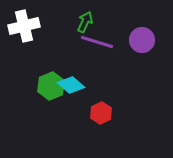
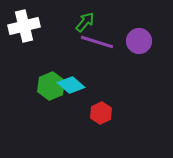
green arrow: rotated 15 degrees clockwise
purple circle: moved 3 px left, 1 px down
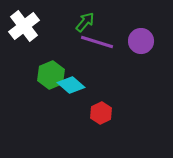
white cross: rotated 24 degrees counterclockwise
purple circle: moved 2 px right
green hexagon: moved 11 px up
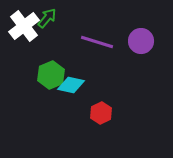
green arrow: moved 38 px left, 4 px up
cyan diamond: rotated 28 degrees counterclockwise
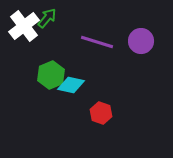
red hexagon: rotated 15 degrees counterclockwise
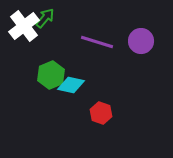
green arrow: moved 2 px left
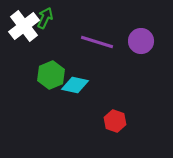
green arrow: rotated 15 degrees counterclockwise
cyan diamond: moved 4 px right
red hexagon: moved 14 px right, 8 px down
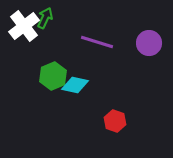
purple circle: moved 8 px right, 2 px down
green hexagon: moved 2 px right, 1 px down
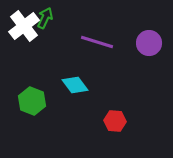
green hexagon: moved 21 px left, 25 px down; rotated 16 degrees counterclockwise
cyan diamond: rotated 40 degrees clockwise
red hexagon: rotated 15 degrees counterclockwise
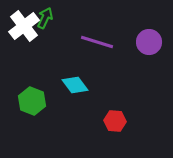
purple circle: moved 1 px up
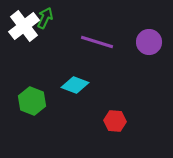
cyan diamond: rotated 32 degrees counterclockwise
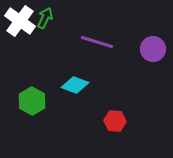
white cross: moved 4 px left, 5 px up; rotated 16 degrees counterclockwise
purple circle: moved 4 px right, 7 px down
green hexagon: rotated 8 degrees clockwise
